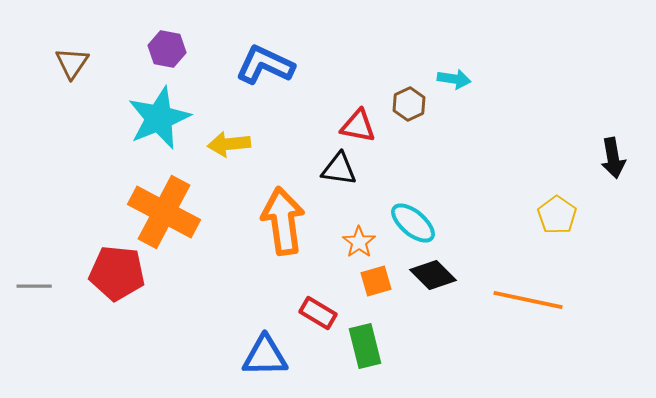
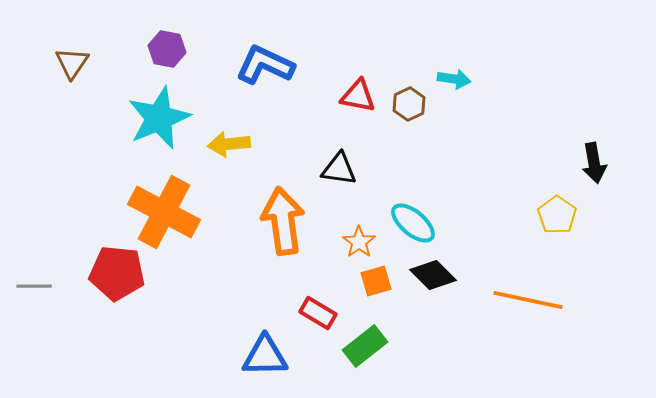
red triangle: moved 30 px up
black arrow: moved 19 px left, 5 px down
green rectangle: rotated 66 degrees clockwise
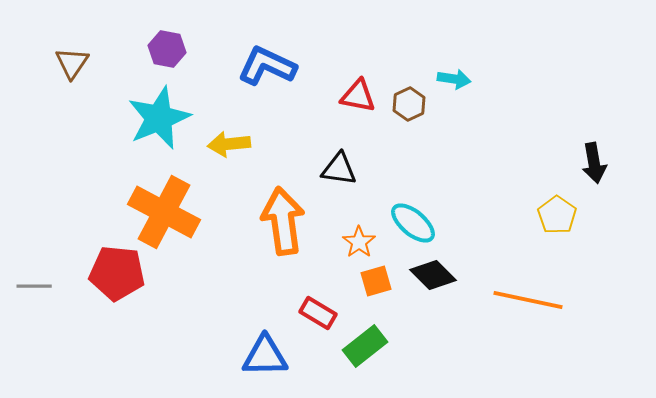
blue L-shape: moved 2 px right, 1 px down
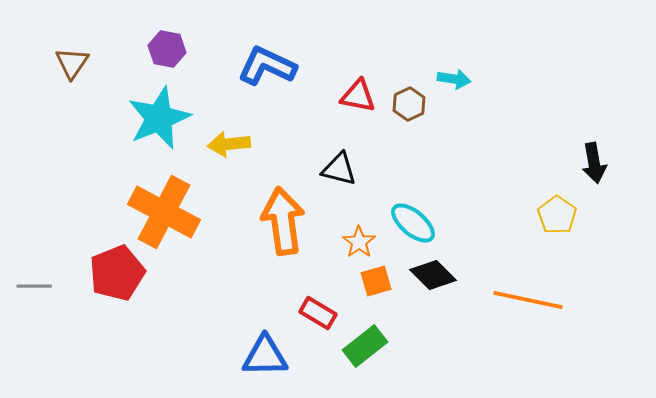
black triangle: rotated 6 degrees clockwise
red pentagon: rotated 28 degrees counterclockwise
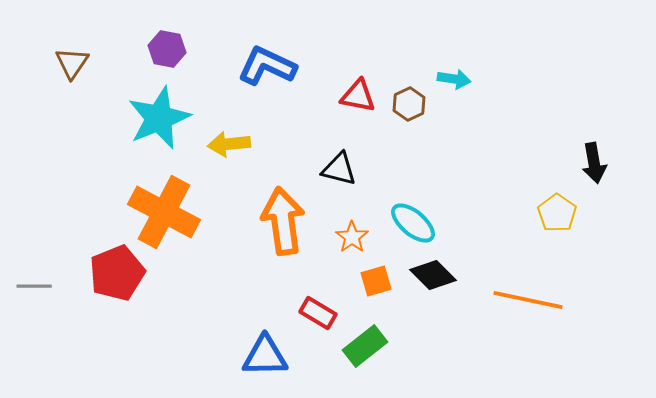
yellow pentagon: moved 2 px up
orange star: moved 7 px left, 5 px up
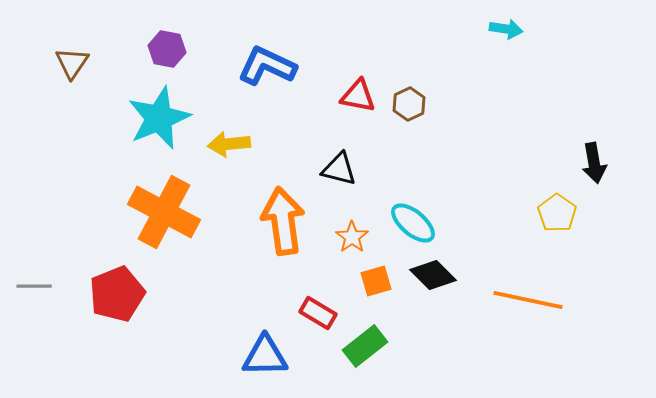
cyan arrow: moved 52 px right, 50 px up
red pentagon: moved 21 px down
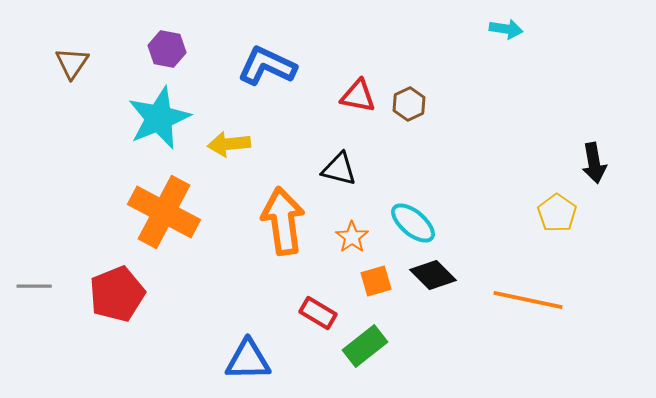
blue triangle: moved 17 px left, 4 px down
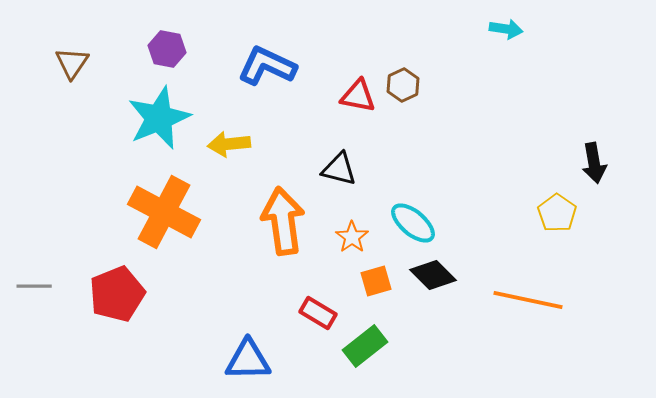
brown hexagon: moved 6 px left, 19 px up
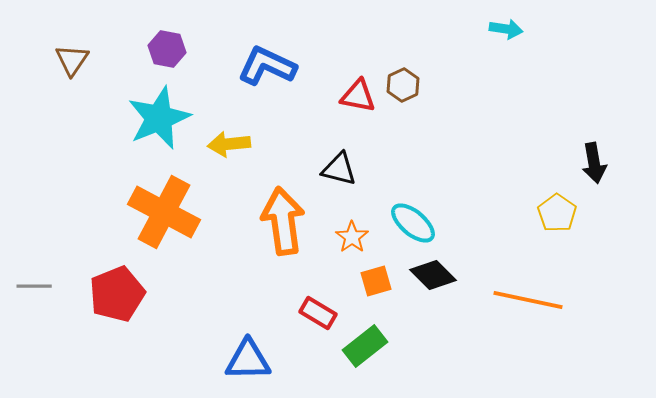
brown triangle: moved 3 px up
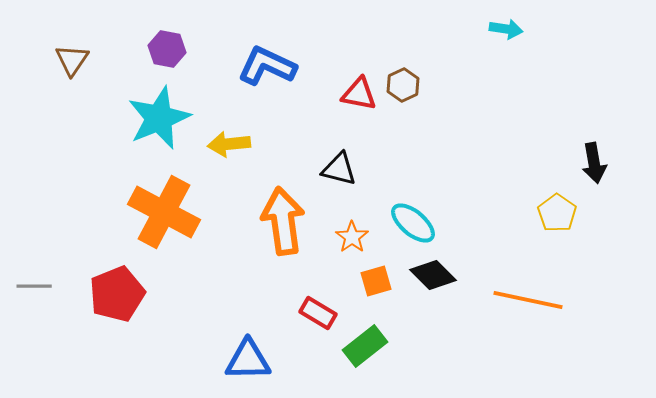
red triangle: moved 1 px right, 2 px up
